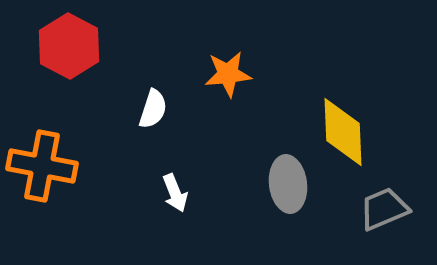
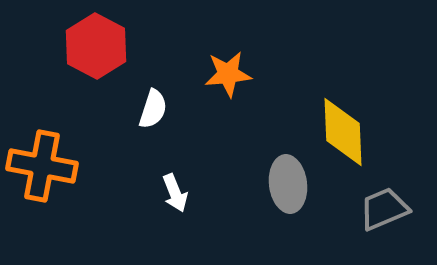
red hexagon: moved 27 px right
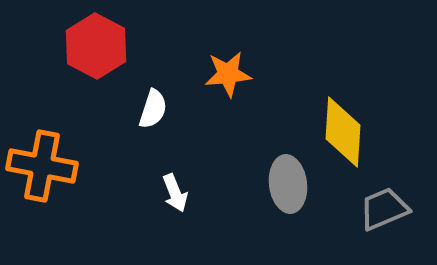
yellow diamond: rotated 6 degrees clockwise
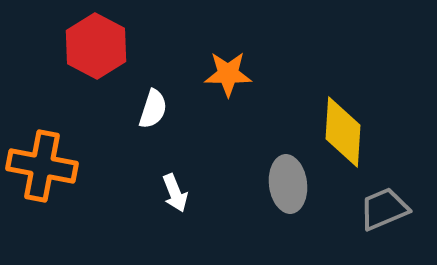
orange star: rotated 6 degrees clockwise
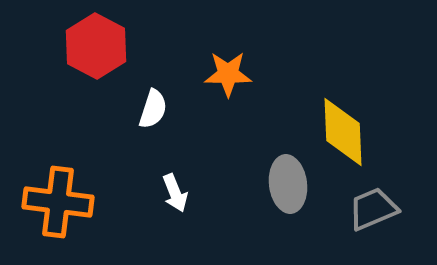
yellow diamond: rotated 6 degrees counterclockwise
orange cross: moved 16 px right, 36 px down; rotated 4 degrees counterclockwise
gray trapezoid: moved 11 px left
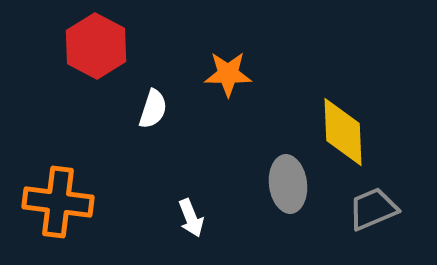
white arrow: moved 16 px right, 25 px down
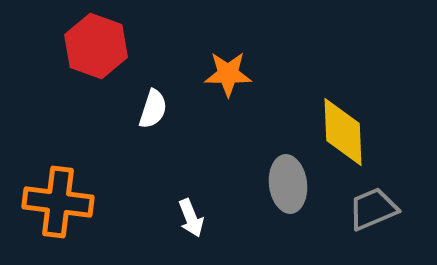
red hexagon: rotated 8 degrees counterclockwise
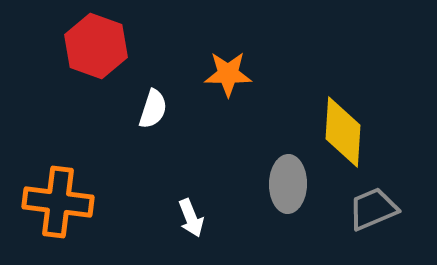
yellow diamond: rotated 6 degrees clockwise
gray ellipse: rotated 8 degrees clockwise
